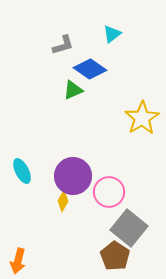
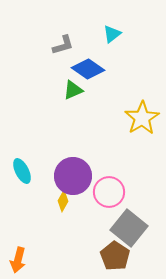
blue diamond: moved 2 px left
orange arrow: moved 1 px up
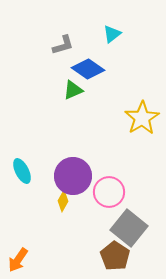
orange arrow: rotated 20 degrees clockwise
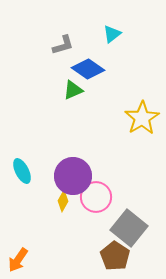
pink circle: moved 13 px left, 5 px down
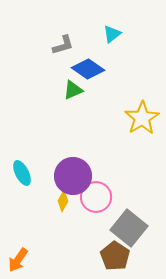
cyan ellipse: moved 2 px down
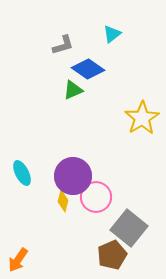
yellow diamond: rotated 15 degrees counterclockwise
brown pentagon: moved 3 px left, 1 px up; rotated 16 degrees clockwise
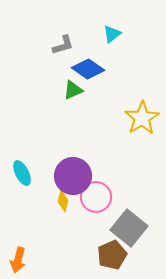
orange arrow: rotated 20 degrees counterclockwise
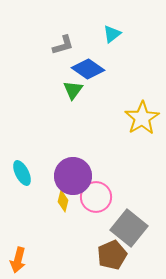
green triangle: rotated 30 degrees counterclockwise
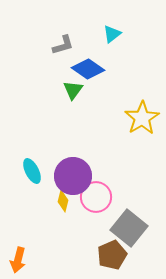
cyan ellipse: moved 10 px right, 2 px up
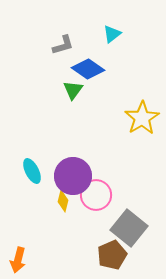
pink circle: moved 2 px up
